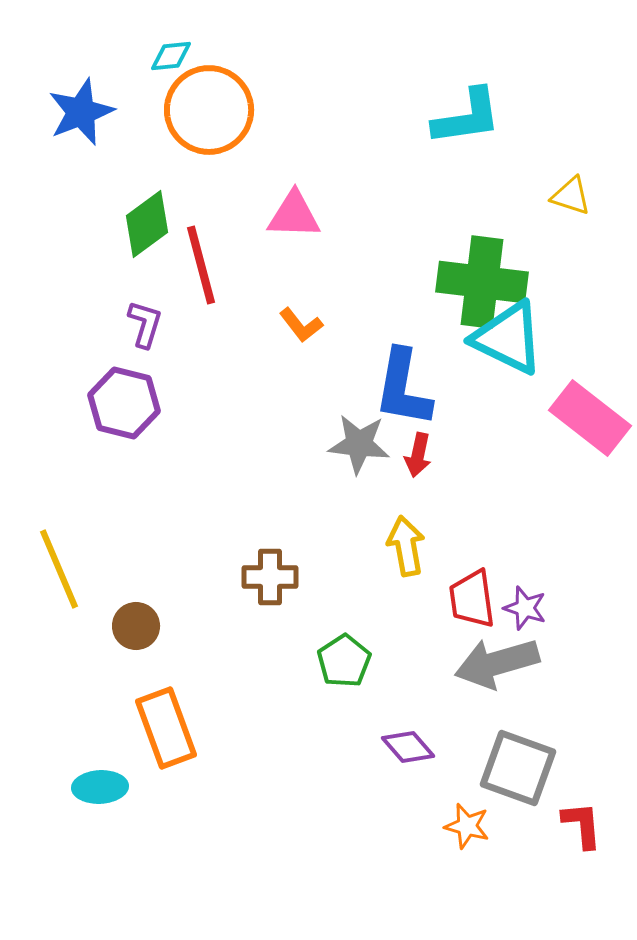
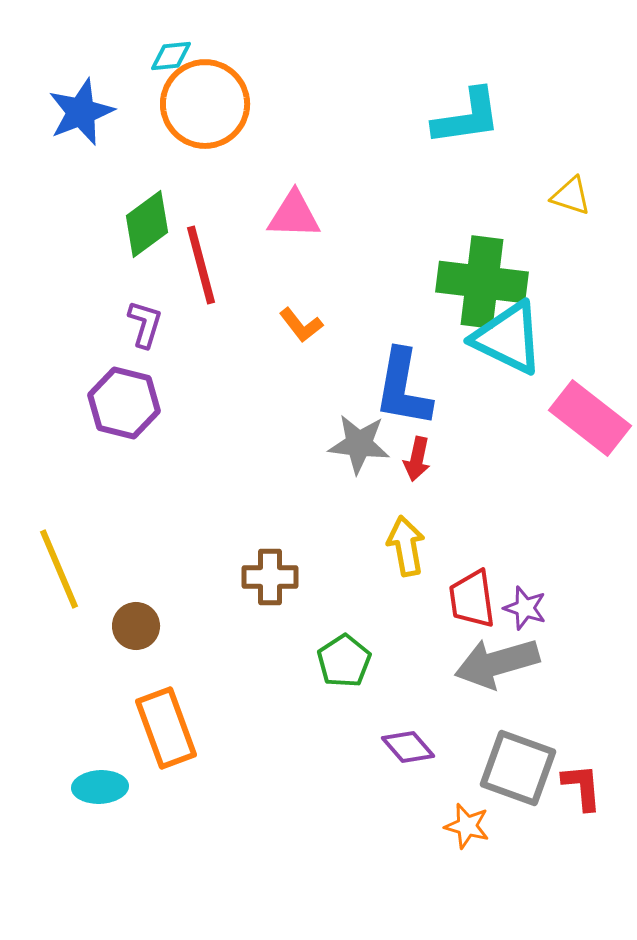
orange circle: moved 4 px left, 6 px up
red arrow: moved 1 px left, 4 px down
red L-shape: moved 38 px up
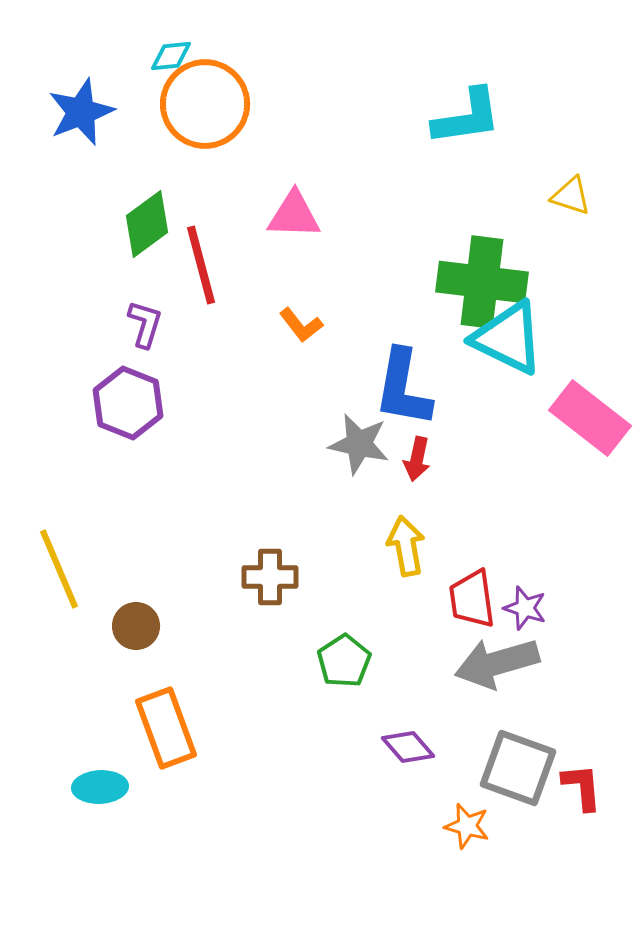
purple hexagon: moved 4 px right; rotated 8 degrees clockwise
gray star: rotated 6 degrees clockwise
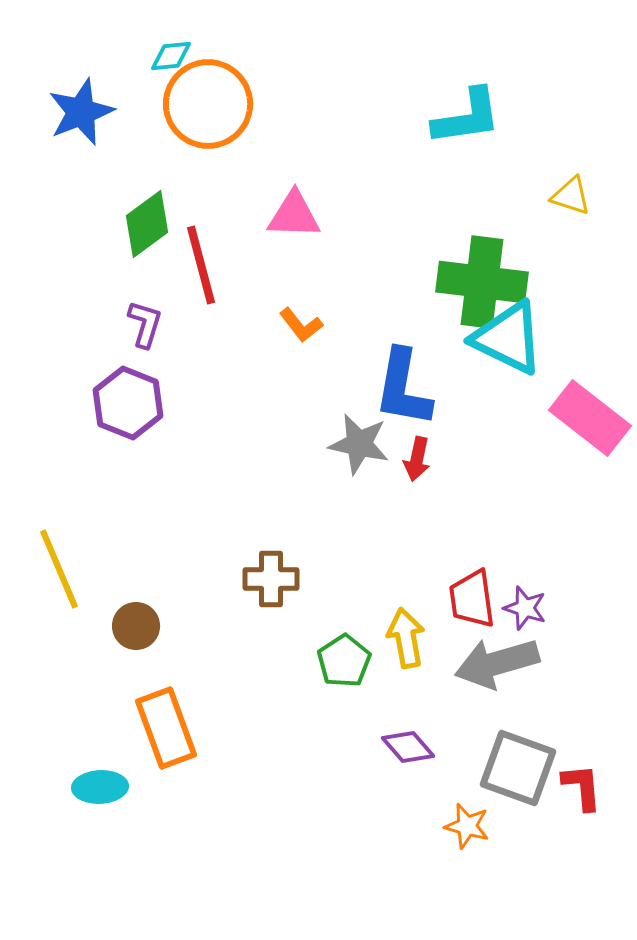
orange circle: moved 3 px right
yellow arrow: moved 92 px down
brown cross: moved 1 px right, 2 px down
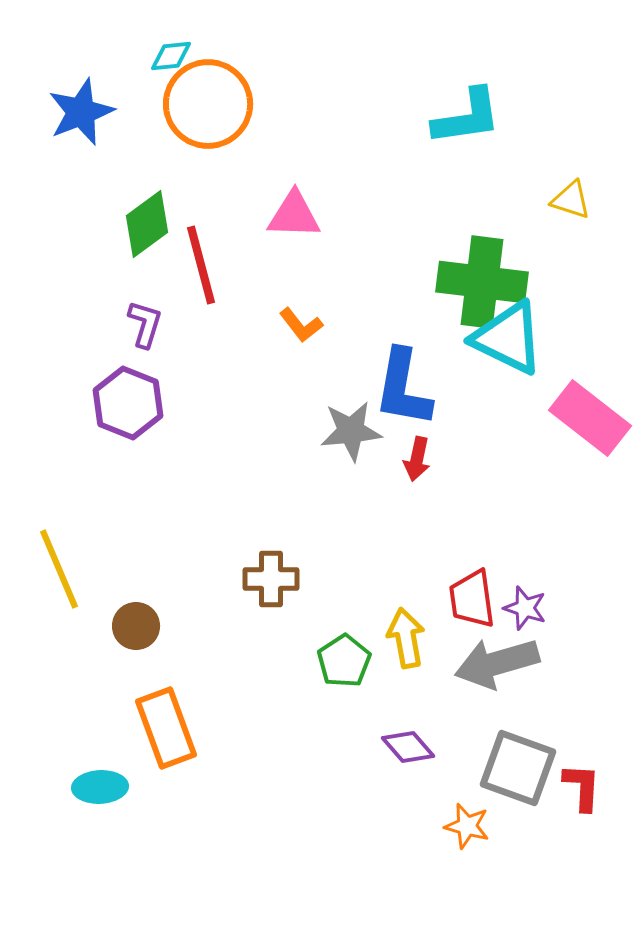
yellow triangle: moved 4 px down
gray star: moved 8 px left, 13 px up; rotated 18 degrees counterclockwise
red L-shape: rotated 8 degrees clockwise
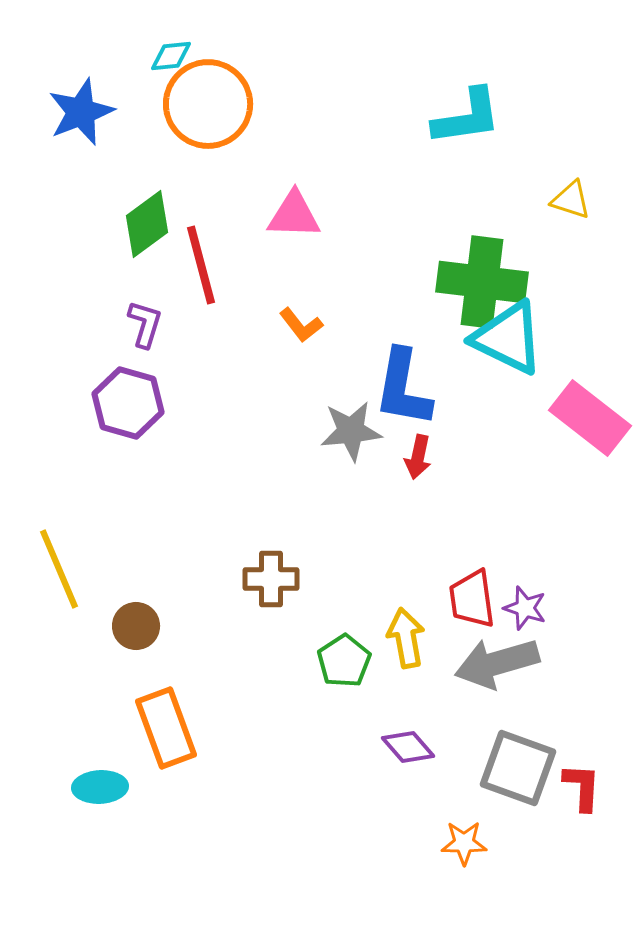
purple hexagon: rotated 6 degrees counterclockwise
red arrow: moved 1 px right, 2 px up
orange star: moved 3 px left, 17 px down; rotated 15 degrees counterclockwise
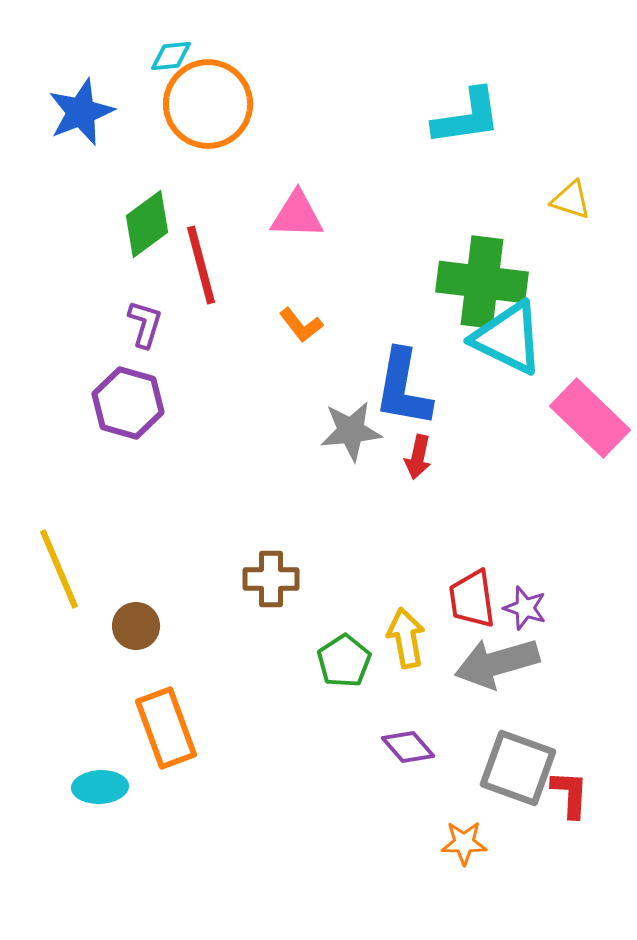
pink triangle: moved 3 px right
pink rectangle: rotated 6 degrees clockwise
red L-shape: moved 12 px left, 7 px down
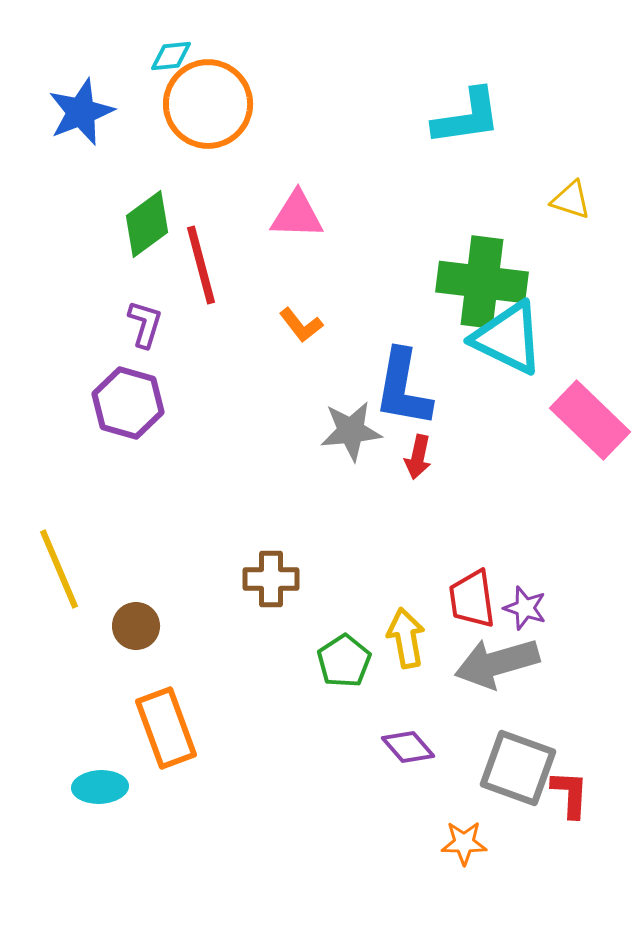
pink rectangle: moved 2 px down
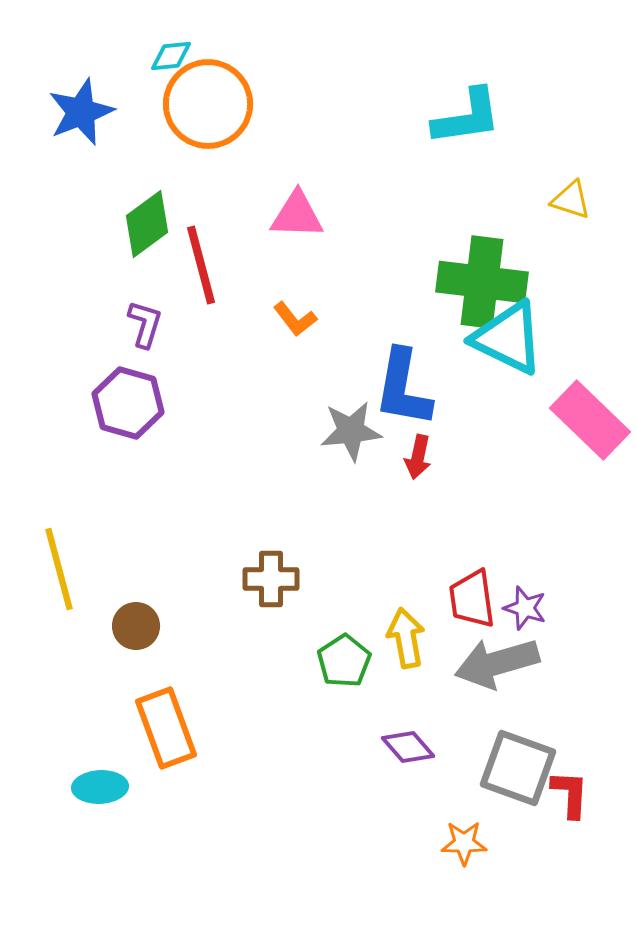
orange L-shape: moved 6 px left, 6 px up
yellow line: rotated 8 degrees clockwise
